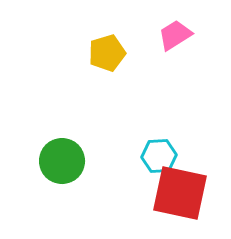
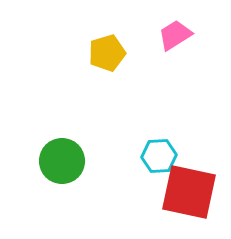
red square: moved 9 px right, 1 px up
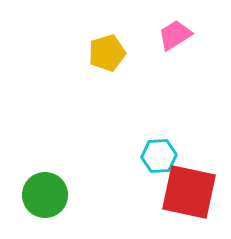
green circle: moved 17 px left, 34 px down
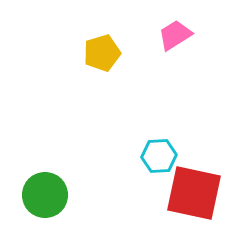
yellow pentagon: moved 5 px left
red square: moved 5 px right, 1 px down
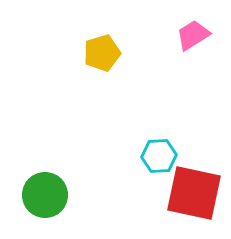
pink trapezoid: moved 18 px right
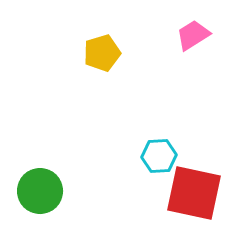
green circle: moved 5 px left, 4 px up
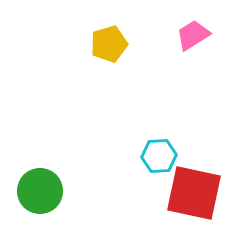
yellow pentagon: moved 7 px right, 9 px up
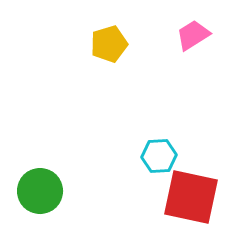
red square: moved 3 px left, 4 px down
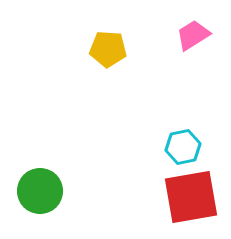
yellow pentagon: moved 1 px left, 5 px down; rotated 21 degrees clockwise
cyan hexagon: moved 24 px right, 9 px up; rotated 8 degrees counterclockwise
red square: rotated 22 degrees counterclockwise
